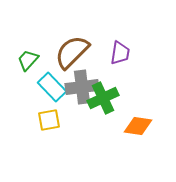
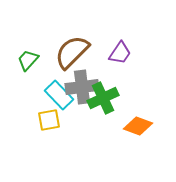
purple trapezoid: rotated 25 degrees clockwise
cyan rectangle: moved 7 px right, 8 px down
orange diamond: rotated 12 degrees clockwise
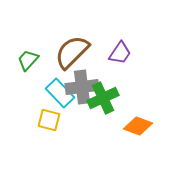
cyan rectangle: moved 1 px right, 2 px up
yellow square: rotated 25 degrees clockwise
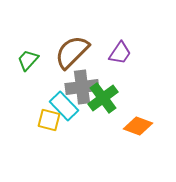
cyan rectangle: moved 4 px right, 13 px down
green cross: rotated 12 degrees counterclockwise
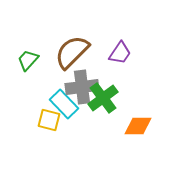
cyan rectangle: moved 2 px up
orange diamond: rotated 20 degrees counterclockwise
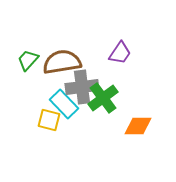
brown semicircle: moved 10 px left, 10 px down; rotated 36 degrees clockwise
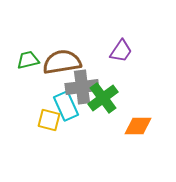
purple trapezoid: moved 1 px right, 2 px up
green trapezoid: rotated 35 degrees clockwise
cyan rectangle: moved 2 px right, 2 px down; rotated 20 degrees clockwise
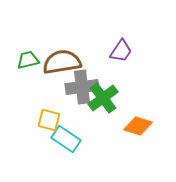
cyan rectangle: moved 33 px down; rotated 32 degrees counterclockwise
orange diamond: rotated 16 degrees clockwise
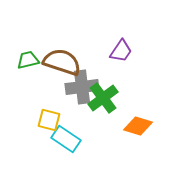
brown semicircle: rotated 27 degrees clockwise
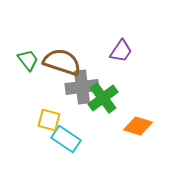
green trapezoid: rotated 65 degrees clockwise
